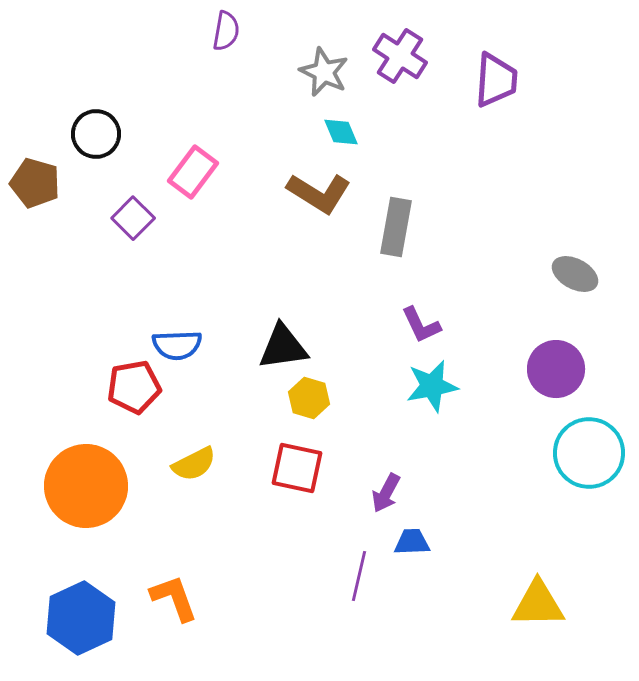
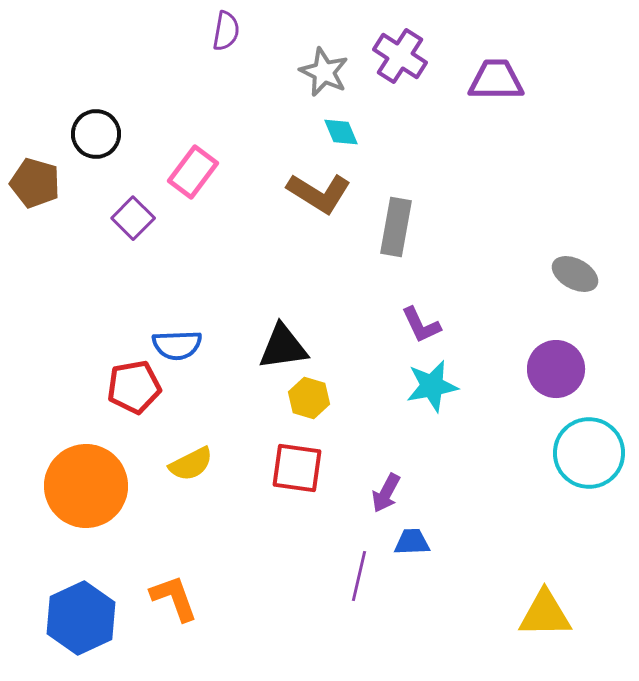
purple trapezoid: rotated 94 degrees counterclockwise
yellow semicircle: moved 3 px left
red square: rotated 4 degrees counterclockwise
yellow triangle: moved 7 px right, 10 px down
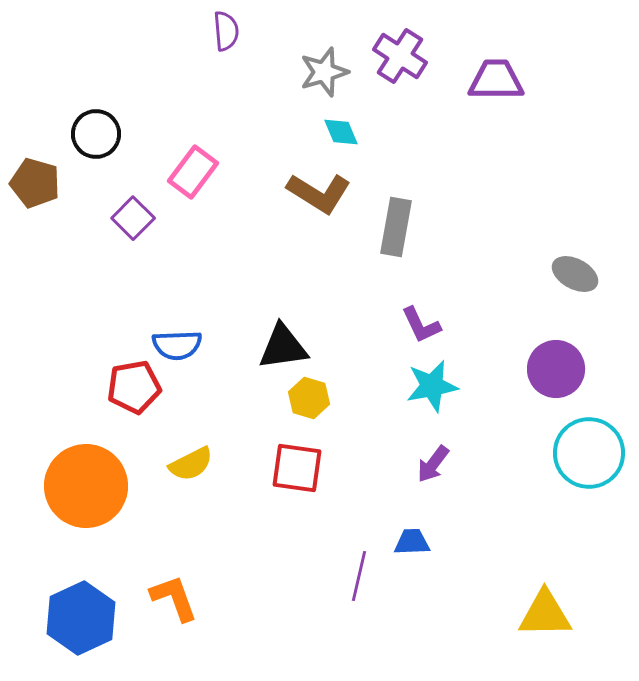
purple semicircle: rotated 15 degrees counterclockwise
gray star: rotated 30 degrees clockwise
purple arrow: moved 47 px right, 29 px up; rotated 9 degrees clockwise
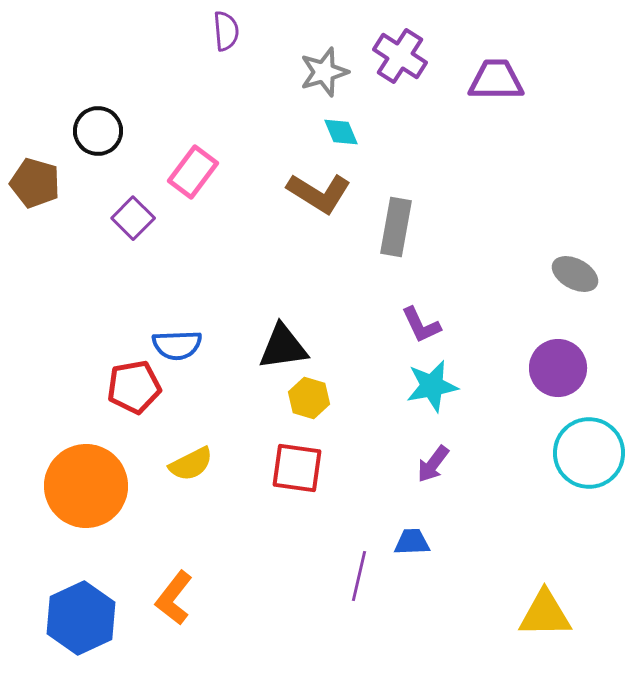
black circle: moved 2 px right, 3 px up
purple circle: moved 2 px right, 1 px up
orange L-shape: rotated 122 degrees counterclockwise
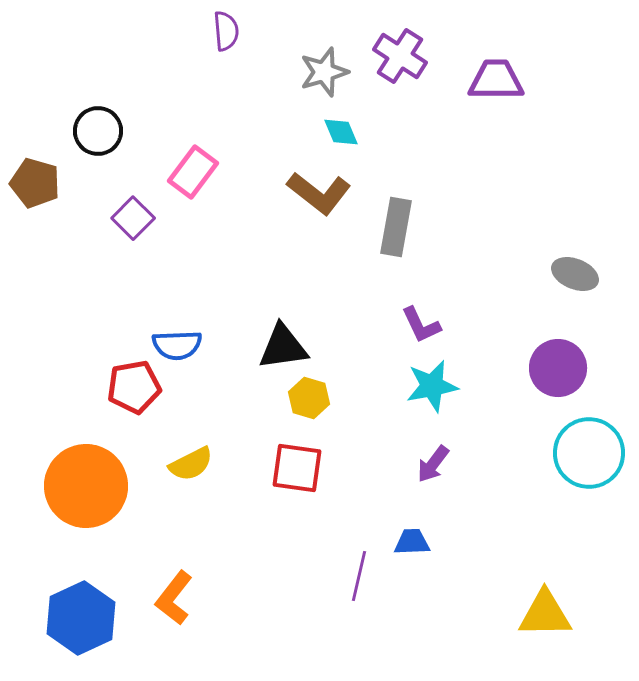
brown L-shape: rotated 6 degrees clockwise
gray ellipse: rotated 6 degrees counterclockwise
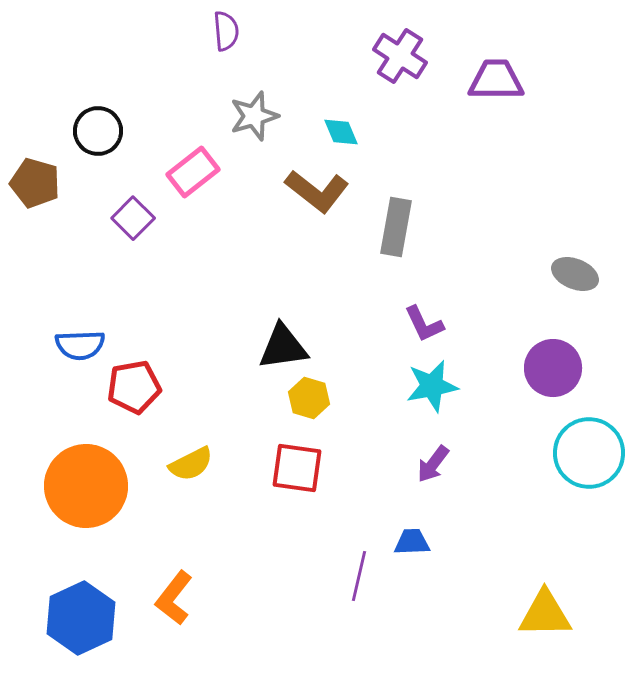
gray star: moved 70 px left, 44 px down
pink rectangle: rotated 15 degrees clockwise
brown L-shape: moved 2 px left, 2 px up
purple L-shape: moved 3 px right, 1 px up
blue semicircle: moved 97 px left
purple circle: moved 5 px left
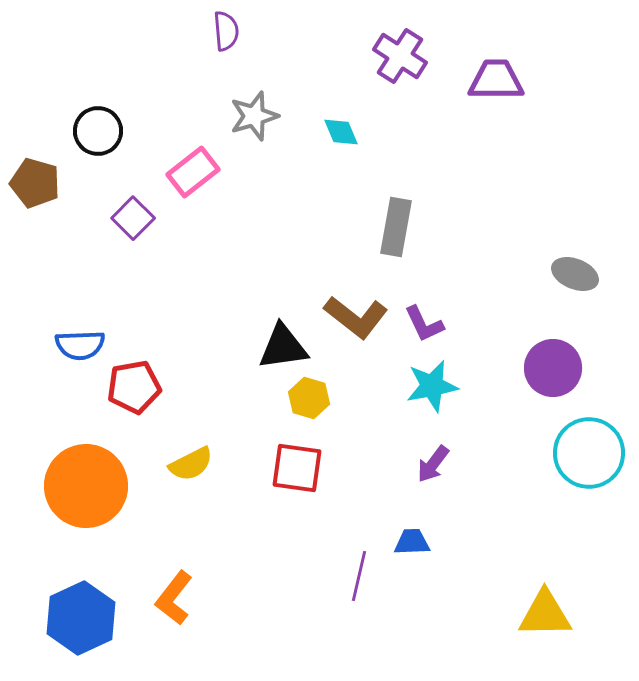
brown L-shape: moved 39 px right, 126 px down
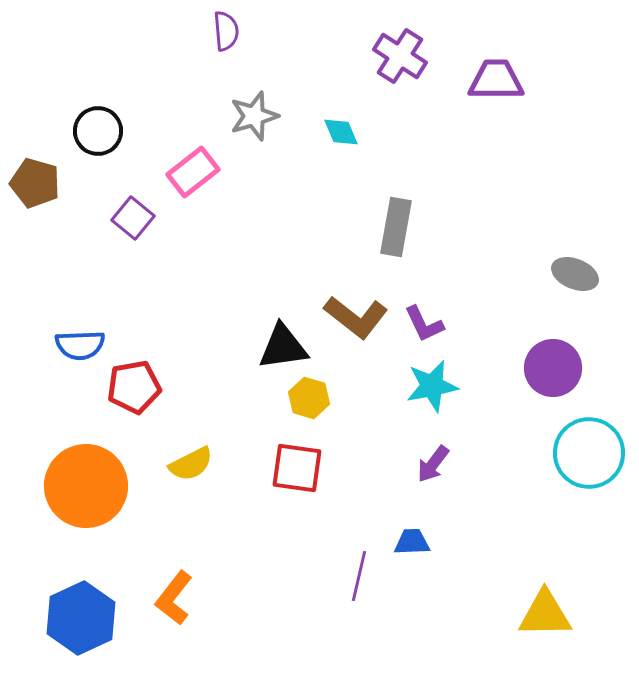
purple square: rotated 6 degrees counterclockwise
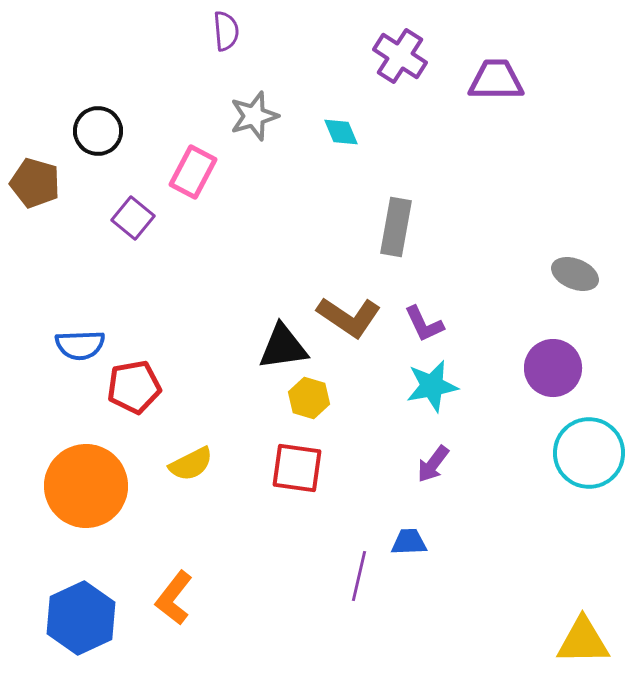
pink rectangle: rotated 24 degrees counterclockwise
brown L-shape: moved 7 px left; rotated 4 degrees counterclockwise
blue trapezoid: moved 3 px left
yellow triangle: moved 38 px right, 27 px down
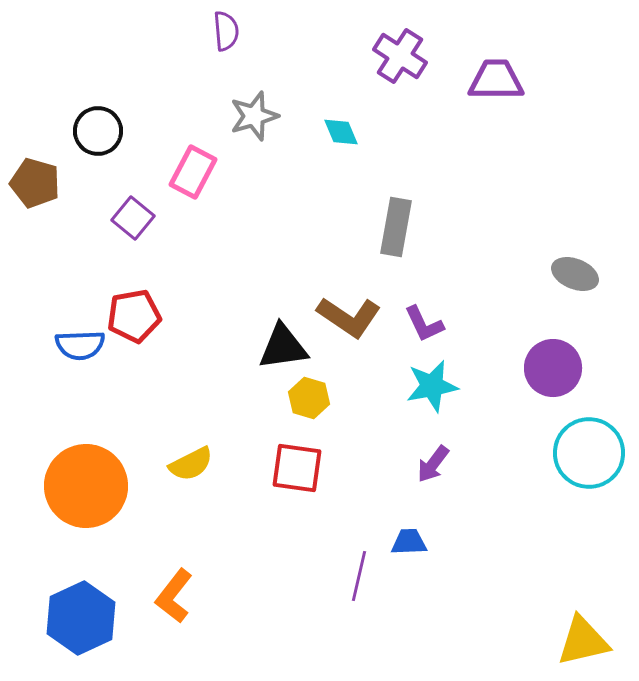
red pentagon: moved 71 px up
orange L-shape: moved 2 px up
yellow triangle: rotated 12 degrees counterclockwise
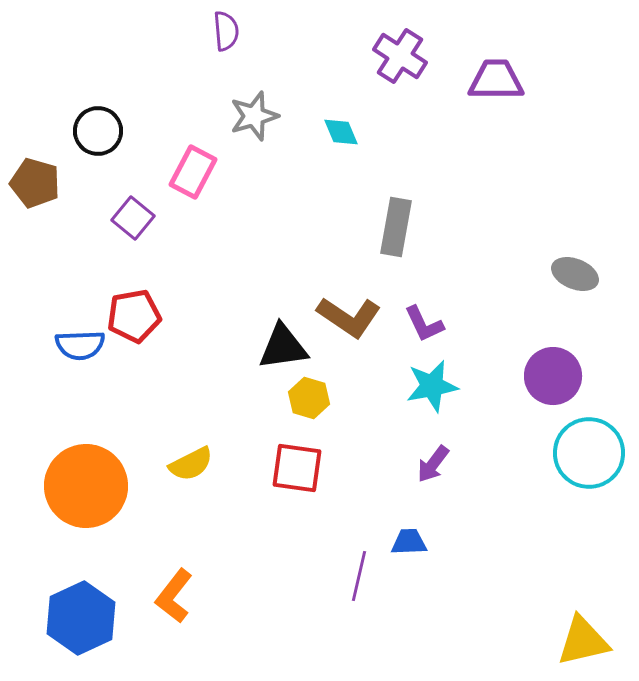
purple circle: moved 8 px down
